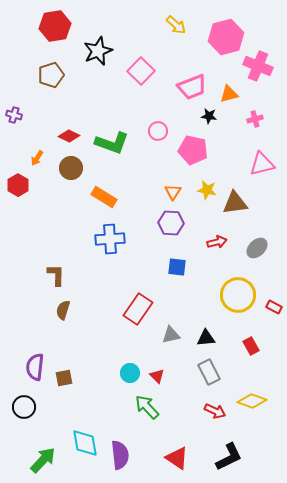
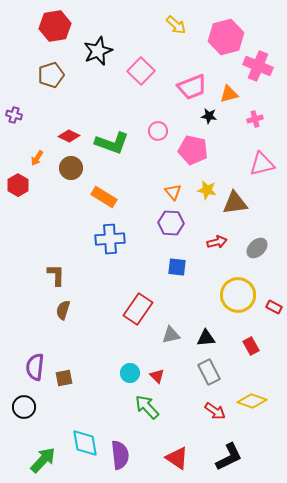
orange triangle at (173, 192): rotated 12 degrees counterclockwise
red arrow at (215, 411): rotated 10 degrees clockwise
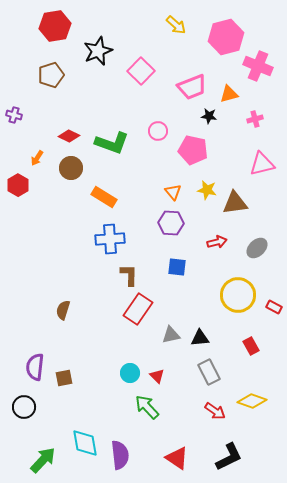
brown L-shape at (56, 275): moved 73 px right
black triangle at (206, 338): moved 6 px left
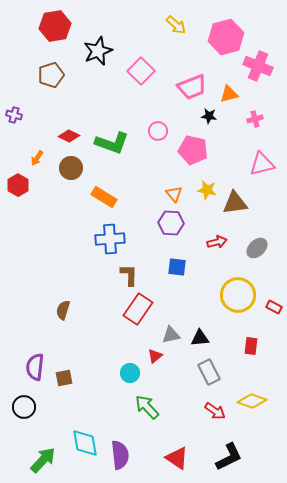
orange triangle at (173, 192): moved 1 px right, 2 px down
red rectangle at (251, 346): rotated 36 degrees clockwise
red triangle at (157, 376): moved 2 px left, 20 px up; rotated 35 degrees clockwise
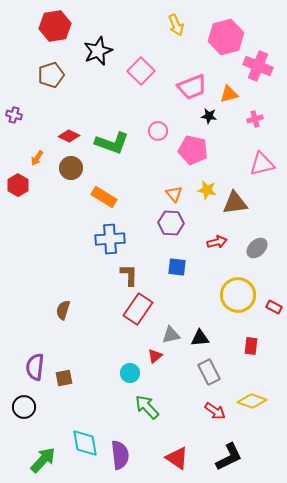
yellow arrow at (176, 25): rotated 25 degrees clockwise
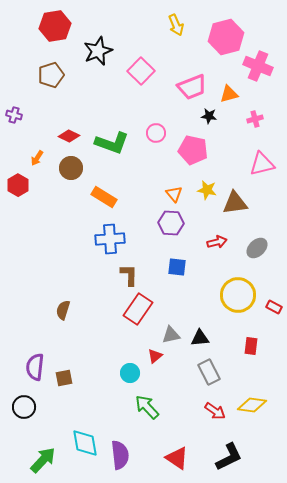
pink circle at (158, 131): moved 2 px left, 2 px down
yellow diamond at (252, 401): moved 4 px down; rotated 12 degrees counterclockwise
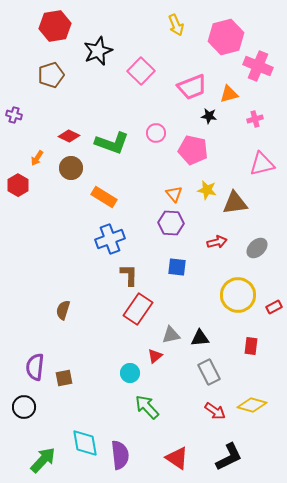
blue cross at (110, 239): rotated 16 degrees counterclockwise
red rectangle at (274, 307): rotated 56 degrees counterclockwise
yellow diamond at (252, 405): rotated 8 degrees clockwise
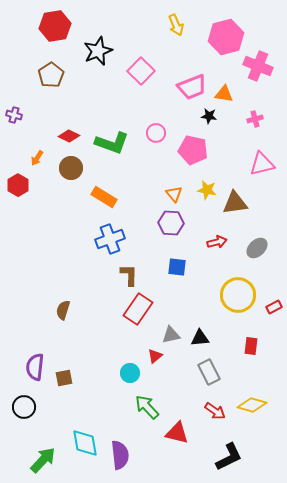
brown pentagon at (51, 75): rotated 15 degrees counterclockwise
orange triangle at (229, 94): moved 5 px left; rotated 24 degrees clockwise
red triangle at (177, 458): moved 25 px up; rotated 20 degrees counterclockwise
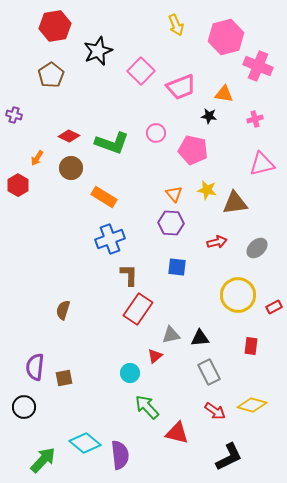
pink trapezoid at (192, 87): moved 11 px left
cyan diamond at (85, 443): rotated 40 degrees counterclockwise
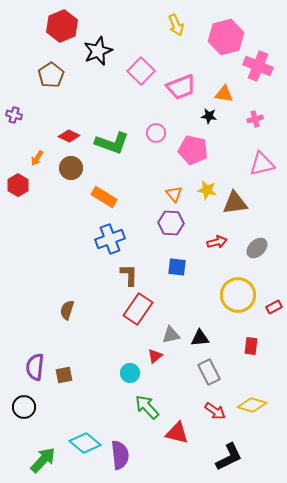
red hexagon at (55, 26): moved 7 px right; rotated 12 degrees counterclockwise
brown semicircle at (63, 310): moved 4 px right
brown square at (64, 378): moved 3 px up
